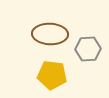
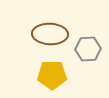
yellow pentagon: rotated 8 degrees counterclockwise
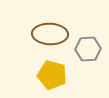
yellow pentagon: rotated 16 degrees clockwise
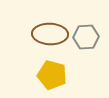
gray hexagon: moved 2 px left, 12 px up
